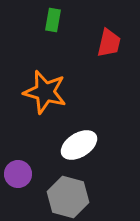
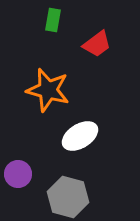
red trapezoid: moved 12 px left, 1 px down; rotated 40 degrees clockwise
orange star: moved 3 px right, 2 px up
white ellipse: moved 1 px right, 9 px up
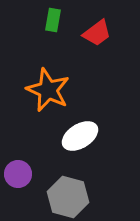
red trapezoid: moved 11 px up
orange star: rotated 9 degrees clockwise
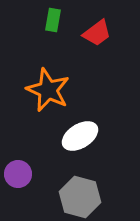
gray hexagon: moved 12 px right
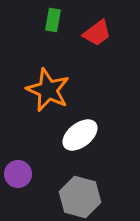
white ellipse: moved 1 px up; rotated 6 degrees counterclockwise
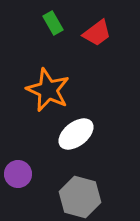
green rectangle: moved 3 px down; rotated 40 degrees counterclockwise
white ellipse: moved 4 px left, 1 px up
